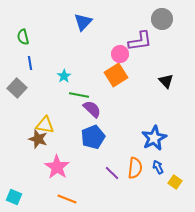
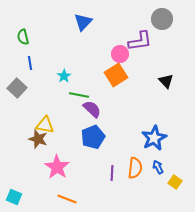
purple line: rotated 49 degrees clockwise
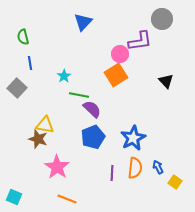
blue star: moved 21 px left
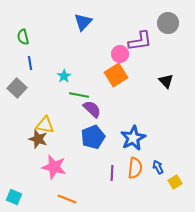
gray circle: moved 6 px right, 4 px down
pink star: moved 3 px left; rotated 20 degrees counterclockwise
yellow square: rotated 24 degrees clockwise
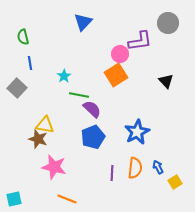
blue star: moved 4 px right, 6 px up
cyan square: moved 2 px down; rotated 35 degrees counterclockwise
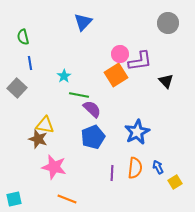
purple L-shape: moved 20 px down
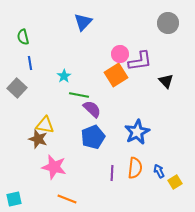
blue arrow: moved 1 px right, 4 px down
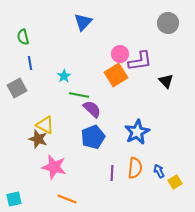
gray square: rotated 18 degrees clockwise
yellow triangle: rotated 18 degrees clockwise
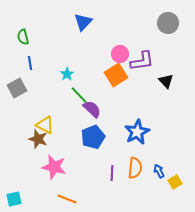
purple L-shape: moved 2 px right
cyan star: moved 3 px right, 2 px up
green line: rotated 36 degrees clockwise
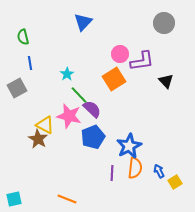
gray circle: moved 4 px left
orange square: moved 2 px left, 4 px down
blue star: moved 8 px left, 14 px down
brown star: rotated 12 degrees clockwise
pink star: moved 15 px right, 51 px up
